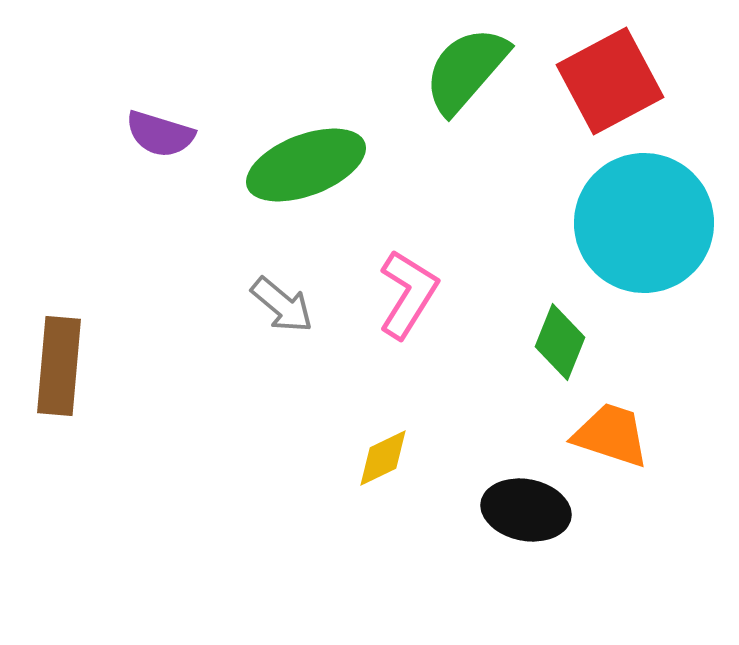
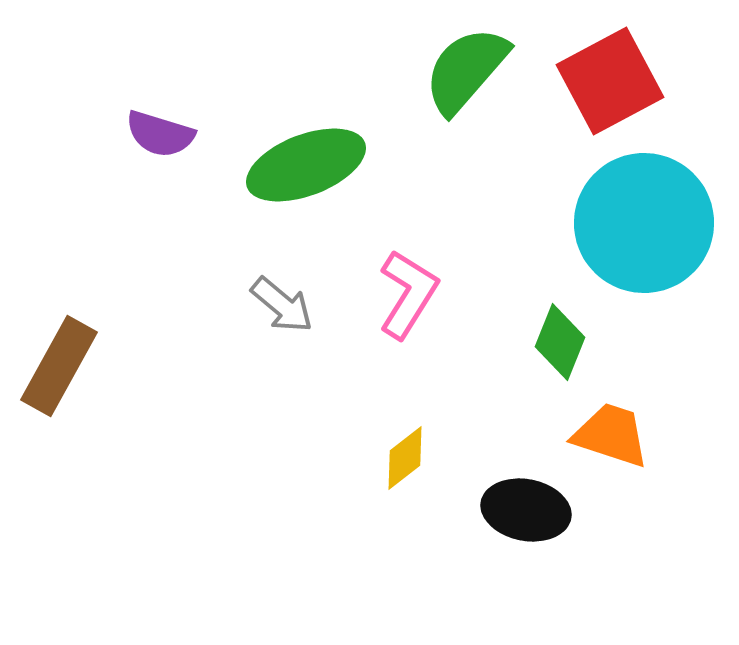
brown rectangle: rotated 24 degrees clockwise
yellow diamond: moved 22 px right; rotated 12 degrees counterclockwise
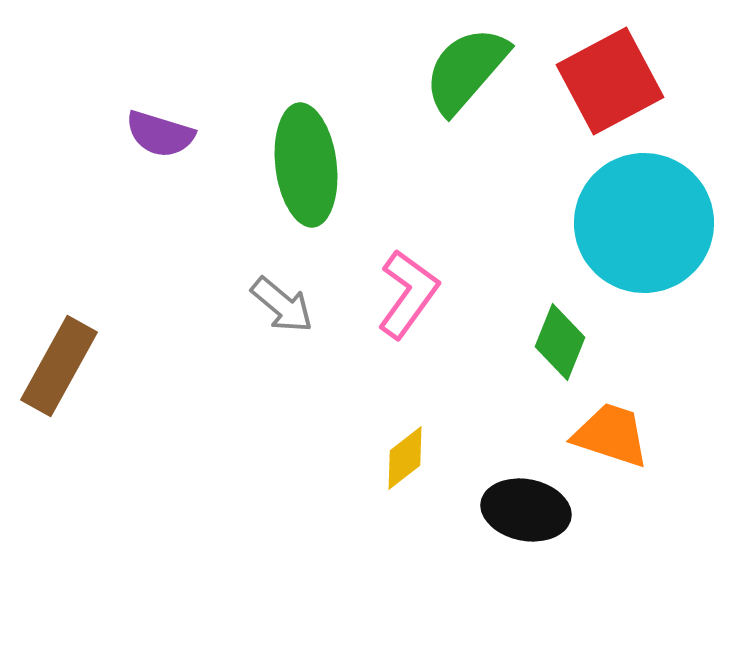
green ellipse: rotated 76 degrees counterclockwise
pink L-shape: rotated 4 degrees clockwise
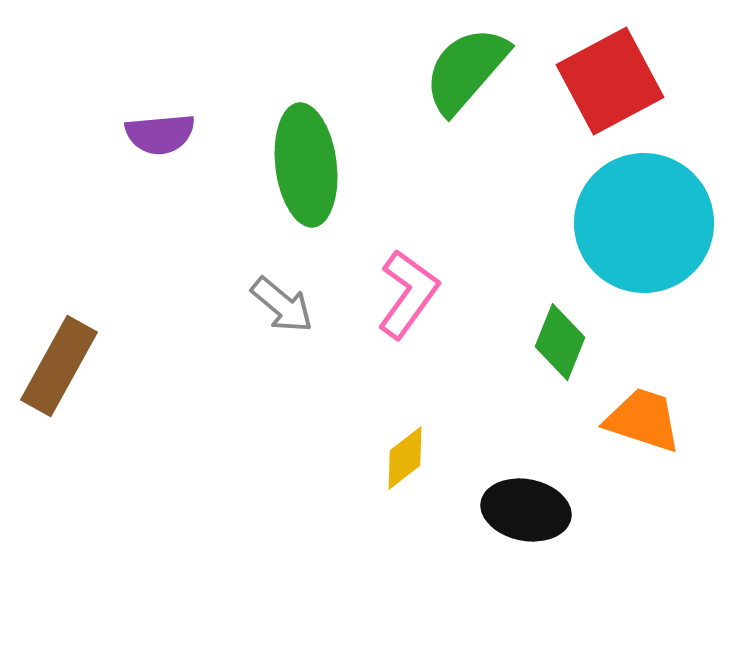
purple semicircle: rotated 22 degrees counterclockwise
orange trapezoid: moved 32 px right, 15 px up
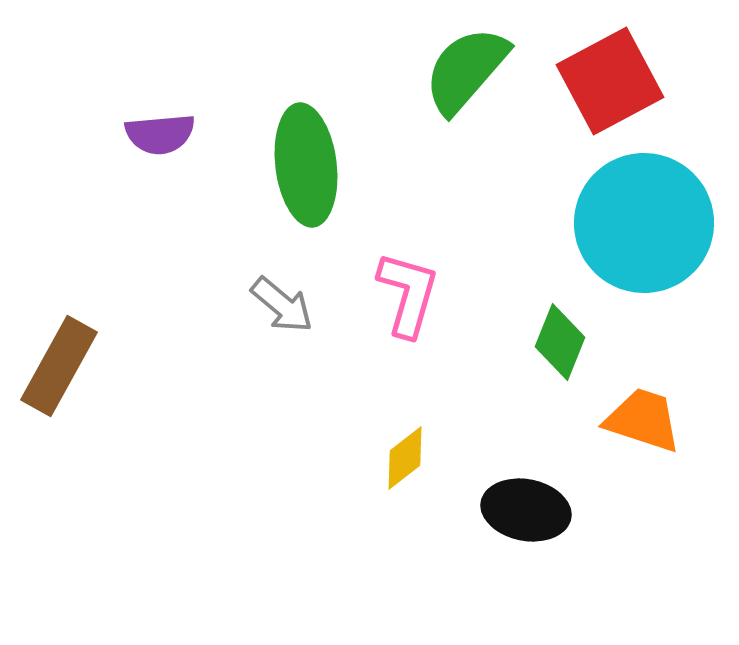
pink L-shape: rotated 20 degrees counterclockwise
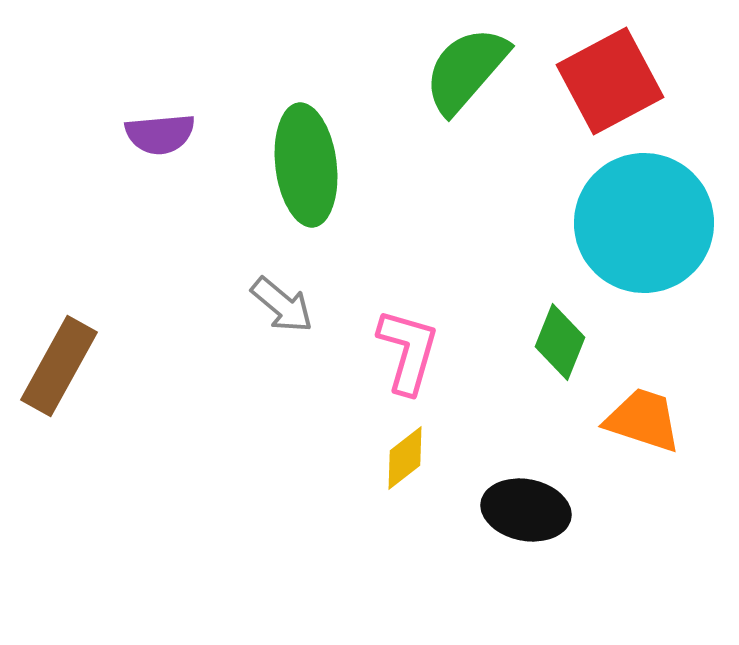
pink L-shape: moved 57 px down
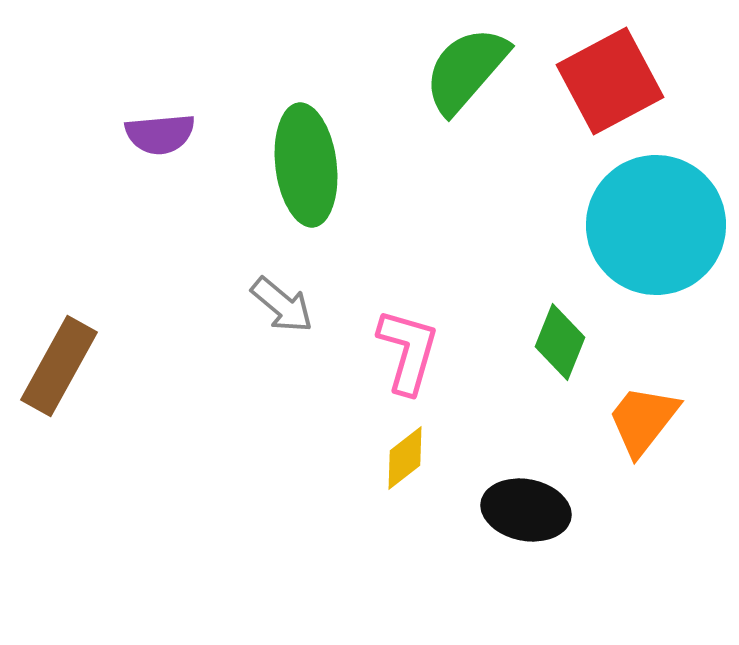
cyan circle: moved 12 px right, 2 px down
orange trapezoid: rotated 70 degrees counterclockwise
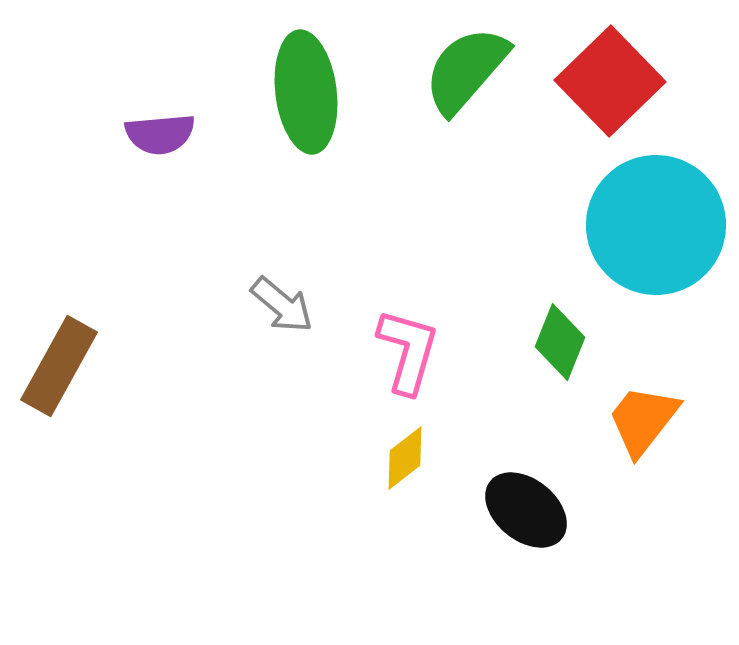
red square: rotated 16 degrees counterclockwise
green ellipse: moved 73 px up
black ellipse: rotated 28 degrees clockwise
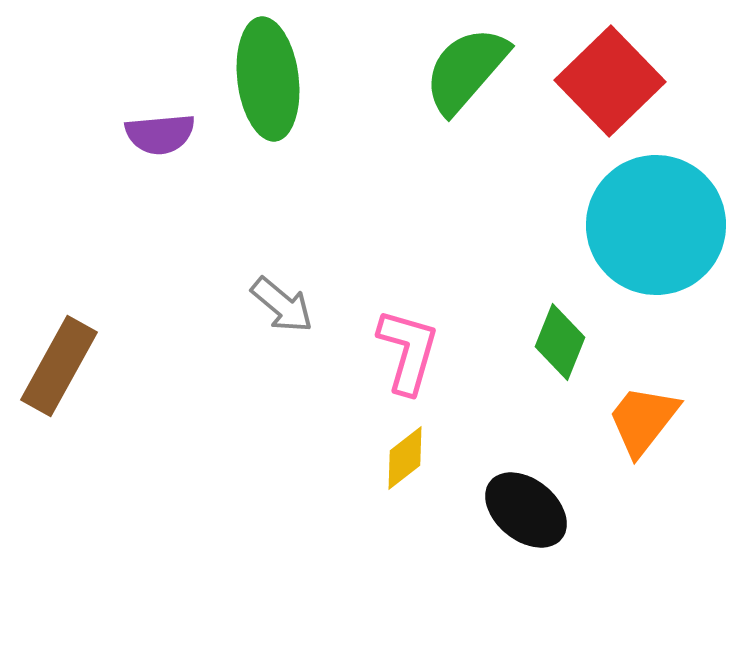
green ellipse: moved 38 px left, 13 px up
